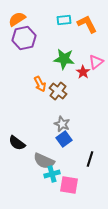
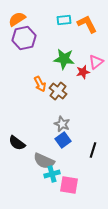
red star: rotated 24 degrees clockwise
blue square: moved 1 px left, 1 px down
black line: moved 3 px right, 9 px up
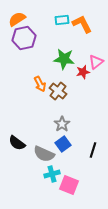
cyan rectangle: moved 2 px left
orange L-shape: moved 5 px left
gray star: rotated 14 degrees clockwise
blue square: moved 4 px down
gray semicircle: moved 7 px up
pink square: rotated 12 degrees clockwise
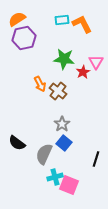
pink triangle: rotated 21 degrees counterclockwise
red star: rotated 16 degrees counterclockwise
blue square: moved 1 px right, 1 px up; rotated 14 degrees counterclockwise
black line: moved 3 px right, 9 px down
gray semicircle: rotated 90 degrees clockwise
cyan cross: moved 3 px right, 3 px down
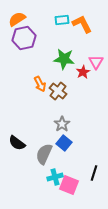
black line: moved 2 px left, 14 px down
